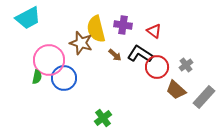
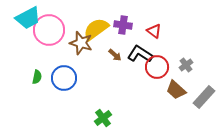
yellow semicircle: rotated 68 degrees clockwise
pink circle: moved 30 px up
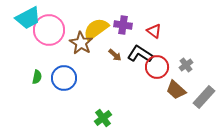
brown star: rotated 15 degrees clockwise
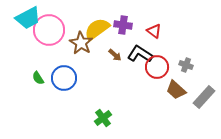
yellow semicircle: moved 1 px right
gray cross: rotated 32 degrees counterclockwise
green semicircle: moved 1 px right, 1 px down; rotated 136 degrees clockwise
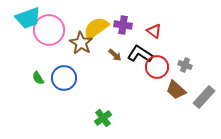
cyan trapezoid: rotated 8 degrees clockwise
yellow semicircle: moved 1 px left, 1 px up
gray cross: moved 1 px left
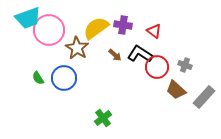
brown star: moved 4 px left, 5 px down
